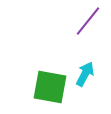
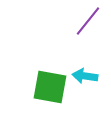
cyan arrow: moved 2 px down; rotated 110 degrees counterclockwise
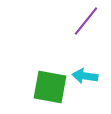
purple line: moved 2 px left
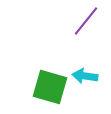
green square: rotated 6 degrees clockwise
